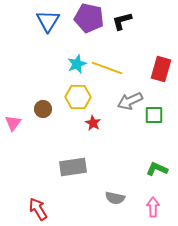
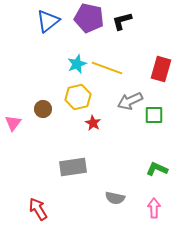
blue triangle: rotated 20 degrees clockwise
yellow hexagon: rotated 15 degrees counterclockwise
pink arrow: moved 1 px right, 1 px down
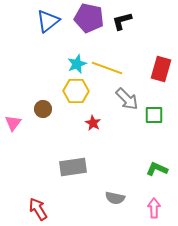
yellow hexagon: moved 2 px left, 6 px up; rotated 15 degrees clockwise
gray arrow: moved 3 px left, 2 px up; rotated 110 degrees counterclockwise
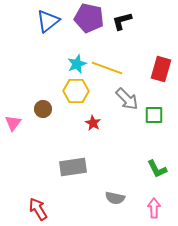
green L-shape: rotated 140 degrees counterclockwise
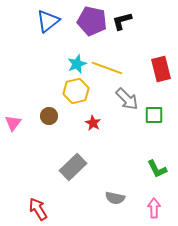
purple pentagon: moved 3 px right, 3 px down
red rectangle: rotated 30 degrees counterclockwise
yellow hexagon: rotated 15 degrees counterclockwise
brown circle: moved 6 px right, 7 px down
gray rectangle: rotated 36 degrees counterclockwise
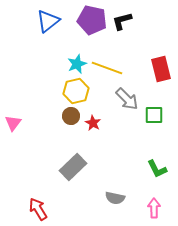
purple pentagon: moved 1 px up
brown circle: moved 22 px right
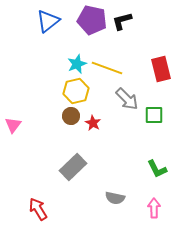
pink triangle: moved 2 px down
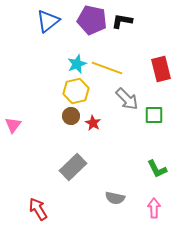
black L-shape: rotated 25 degrees clockwise
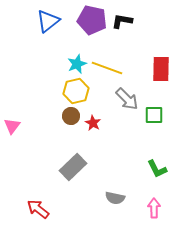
red rectangle: rotated 15 degrees clockwise
pink triangle: moved 1 px left, 1 px down
red arrow: rotated 20 degrees counterclockwise
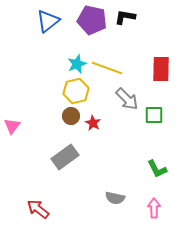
black L-shape: moved 3 px right, 4 px up
gray rectangle: moved 8 px left, 10 px up; rotated 8 degrees clockwise
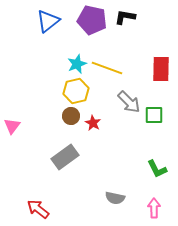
gray arrow: moved 2 px right, 3 px down
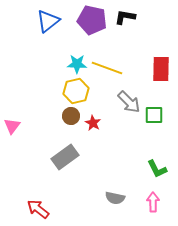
cyan star: rotated 24 degrees clockwise
pink arrow: moved 1 px left, 6 px up
